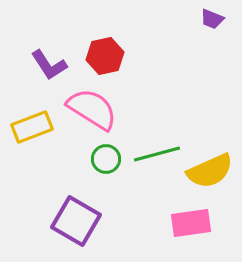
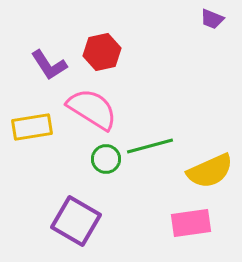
red hexagon: moved 3 px left, 4 px up
yellow rectangle: rotated 12 degrees clockwise
green line: moved 7 px left, 8 px up
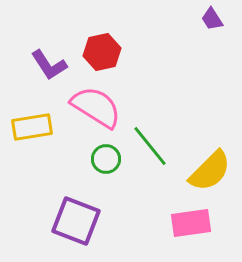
purple trapezoid: rotated 35 degrees clockwise
pink semicircle: moved 4 px right, 2 px up
green line: rotated 66 degrees clockwise
yellow semicircle: rotated 21 degrees counterclockwise
purple square: rotated 9 degrees counterclockwise
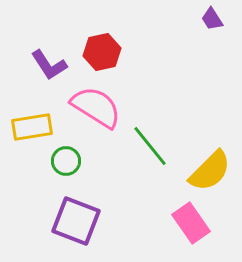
green circle: moved 40 px left, 2 px down
pink rectangle: rotated 63 degrees clockwise
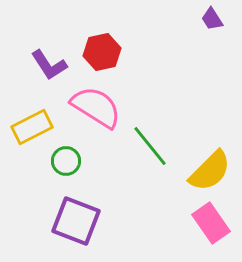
yellow rectangle: rotated 18 degrees counterclockwise
pink rectangle: moved 20 px right
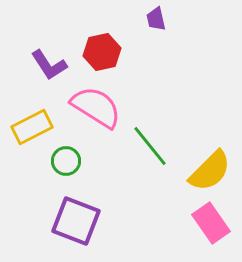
purple trapezoid: moved 56 px left; rotated 20 degrees clockwise
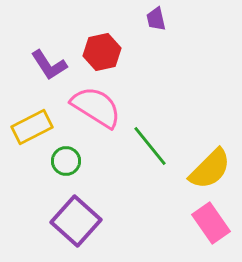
yellow semicircle: moved 2 px up
purple square: rotated 21 degrees clockwise
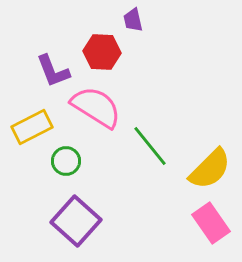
purple trapezoid: moved 23 px left, 1 px down
red hexagon: rotated 15 degrees clockwise
purple L-shape: moved 4 px right, 6 px down; rotated 12 degrees clockwise
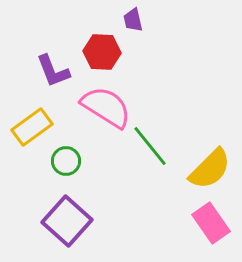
pink semicircle: moved 10 px right
yellow rectangle: rotated 9 degrees counterclockwise
purple square: moved 9 px left
